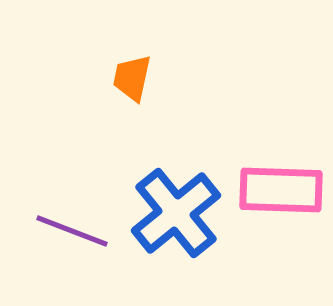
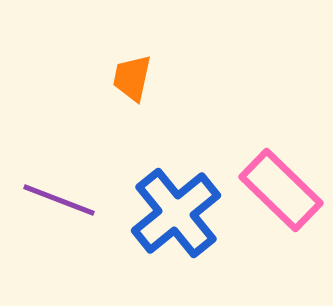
pink rectangle: rotated 42 degrees clockwise
purple line: moved 13 px left, 31 px up
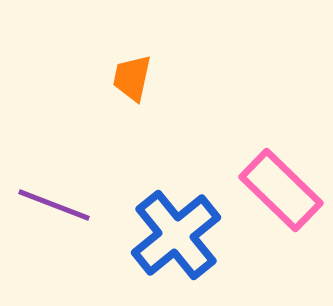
purple line: moved 5 px left, 5 px down
blue cross: moved 22 px down
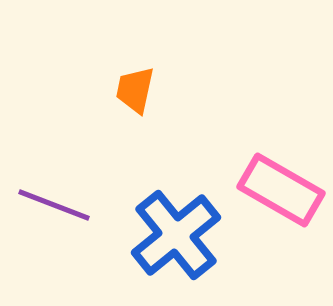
orange trapezoid: moved 3 px right, 12 px down
pink rectangle: rotated 14 degrees counterclockwise
